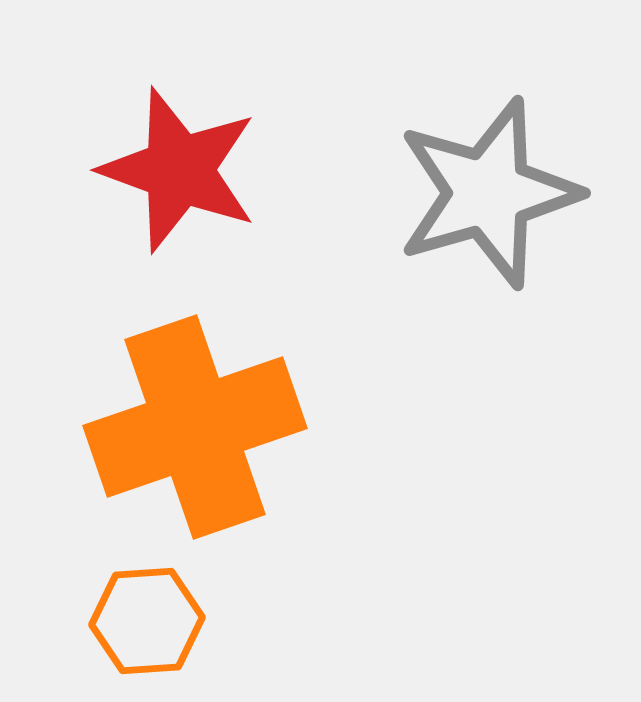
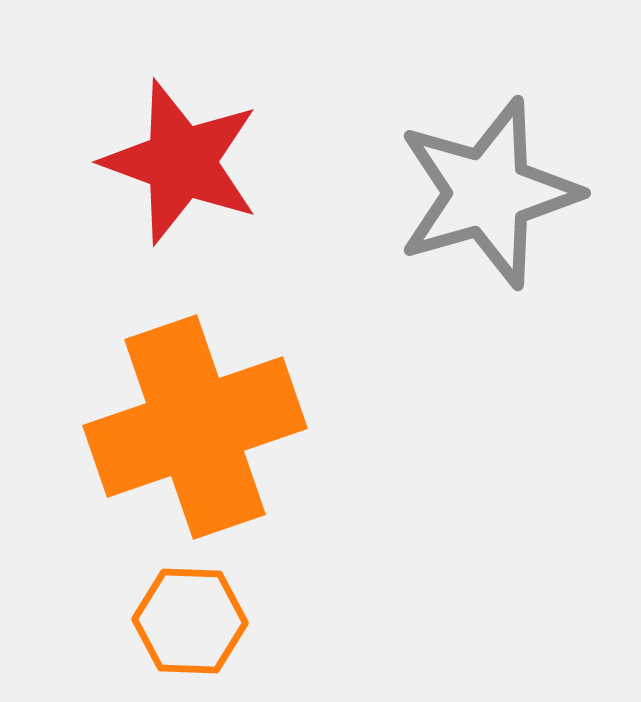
red star: moved 2 px right, 8 px up
orange hexagon: moved 43 px right; rotated 6 degrees clockwise
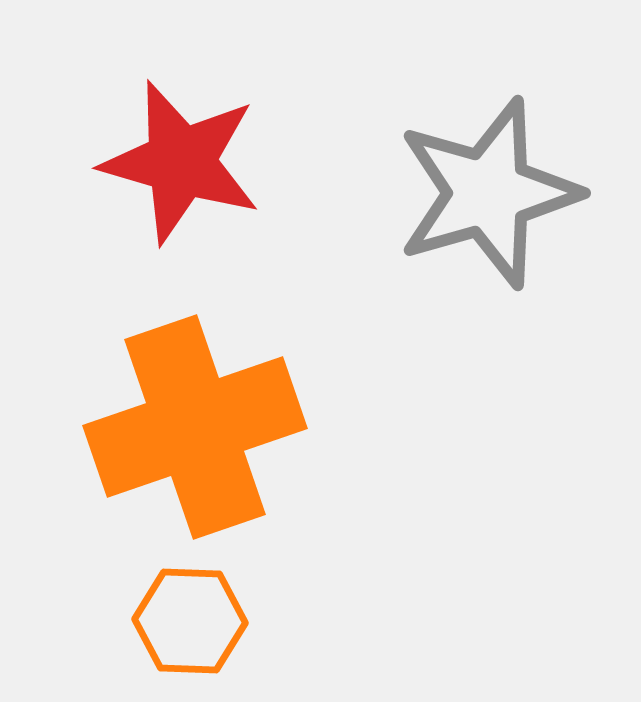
red star: rotated 4 degrees counterclockwise
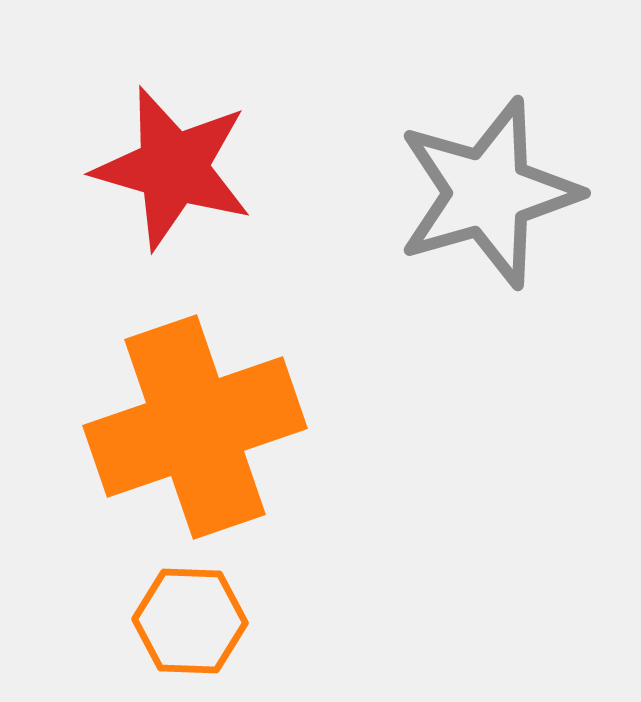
red star: moved 8 px left, 6 px down
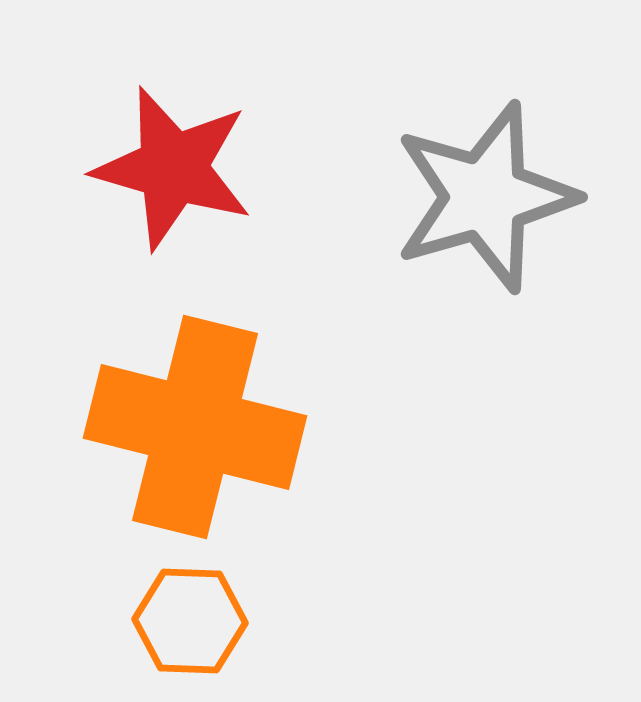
gray star: moved 3 px left, 4 px down
orange cross: rotated 33 degrees clockwise
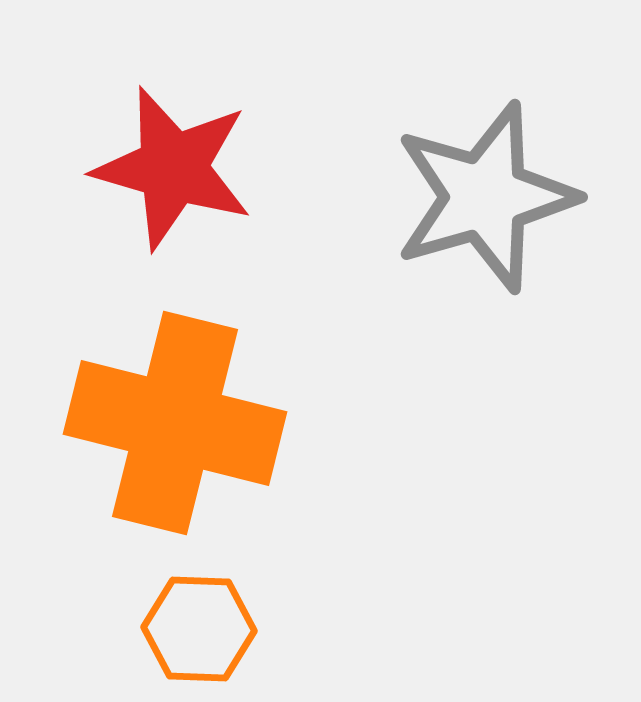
orange cross: moved 20 px left, 4 px up
orange hexagon: moved 9 px right, 8 px down
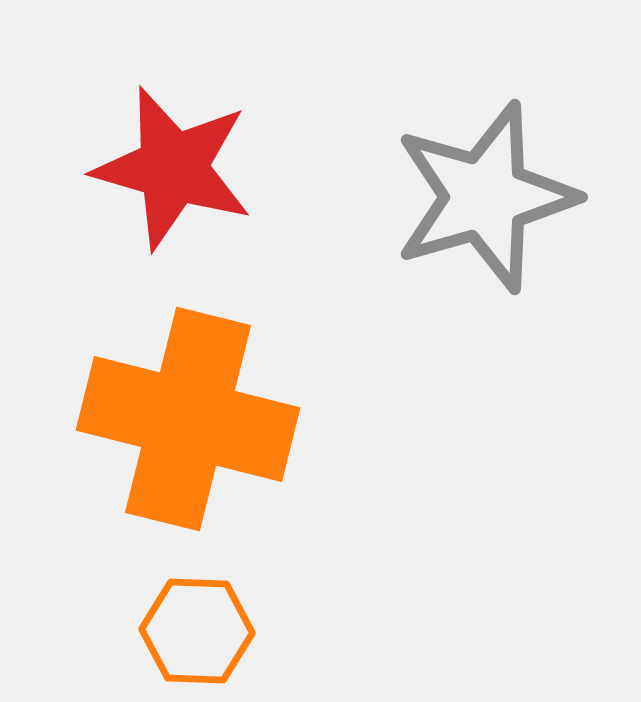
orange cross: moved 13 px right, 4 px up
orange hexagon: moved 2 px left, 2 px down
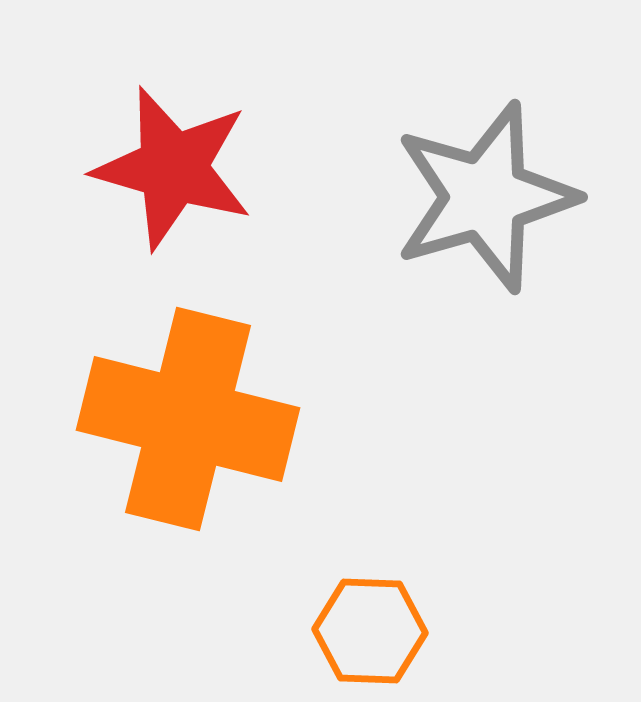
orange hexagon: moved 173 px right
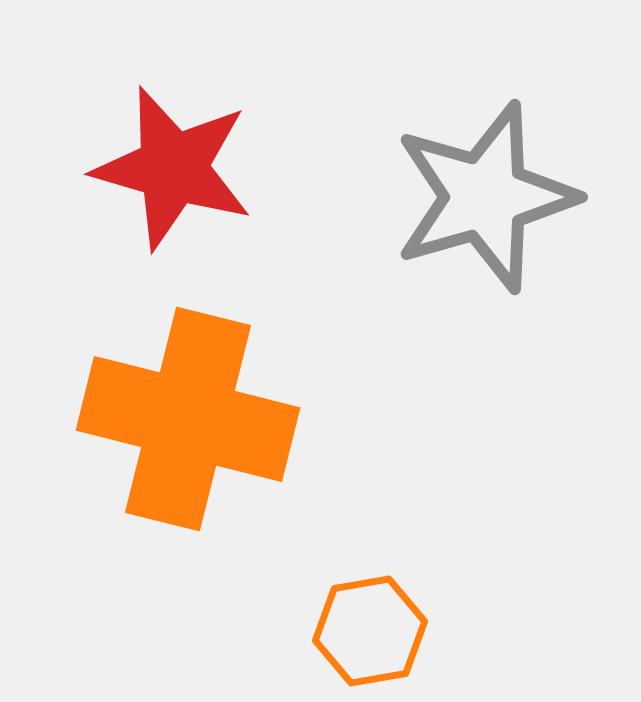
orange hexagon: rotated 12 degrees counterclockwise
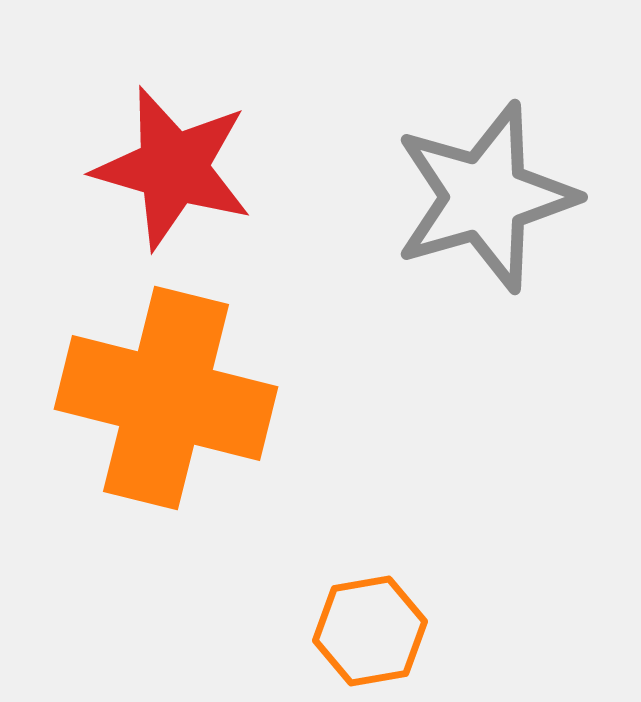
orange cross: moved 22 px left, 21 px up
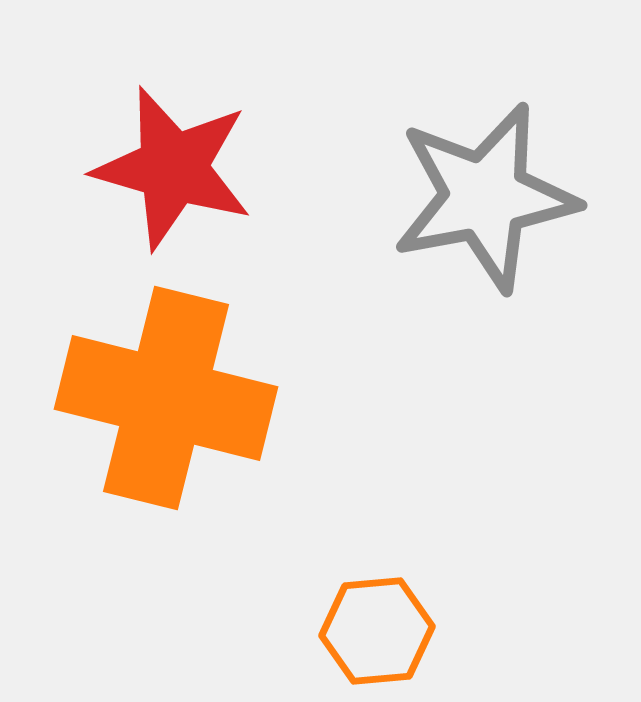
gray star: rotated 5 degrees clockwise
orange hexagon: moved 7 px right; rotated 5 degrees clockwise
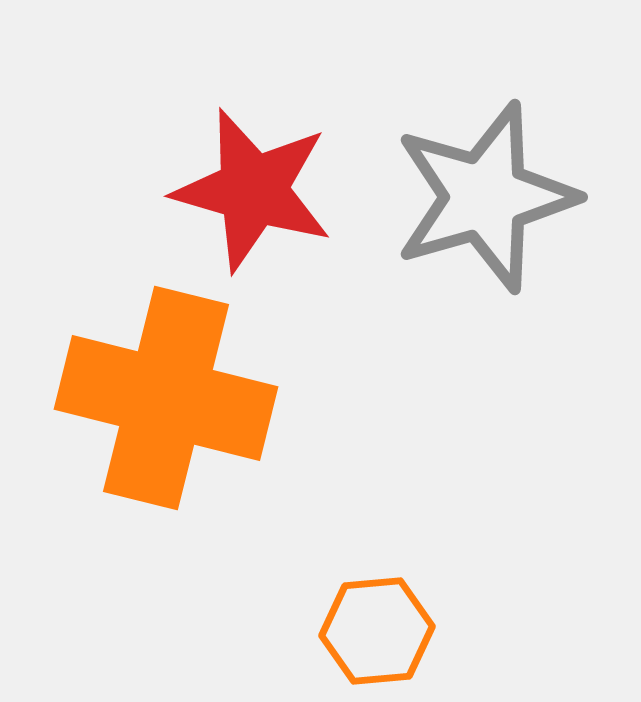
red star: moved 80 px right, 22 px down
gray star: rotated 5 degrees counterclockwise
